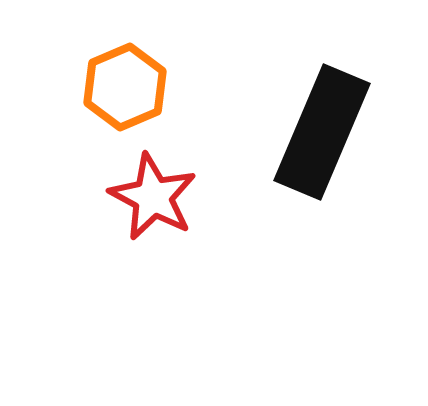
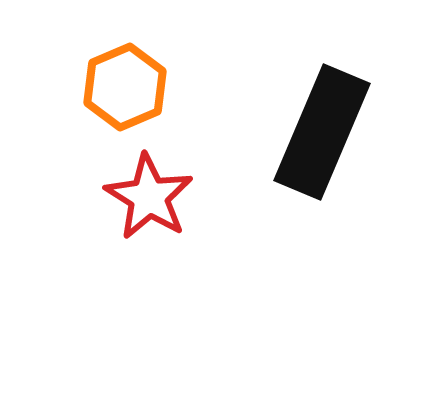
red star: moved 4 px left; rotated 4 degrees clockwise
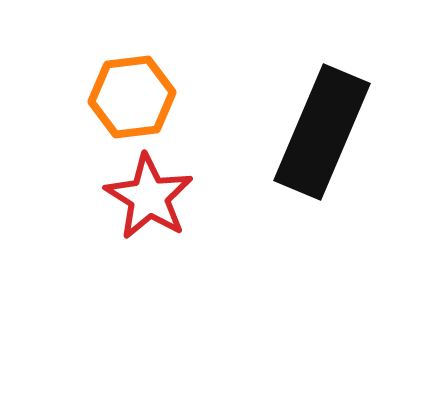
orange hexagon: moved 7 px right, 10 px down; rotated 16 degrees clockwise
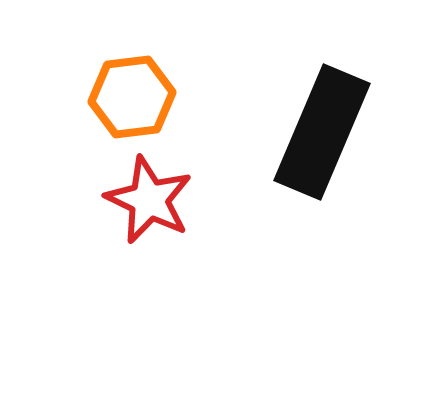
red star: moved 3 px down; rotated 6 degrees counterclockwise
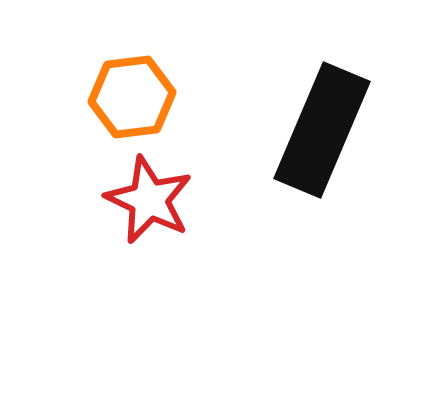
black rectangle: moved 2 px up
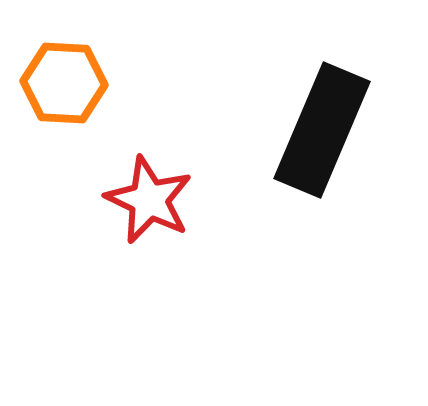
orange hexagon: moved 68 px left, 14 px up; rotated 10 degrees clockwise
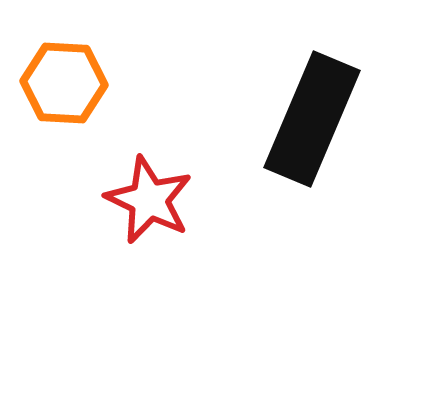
black rectangle: moved 10 px left, 11 px up
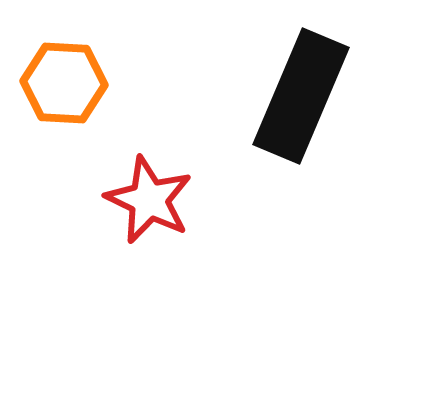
black rectangle: moved 11 px left, 23 px up
